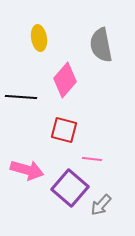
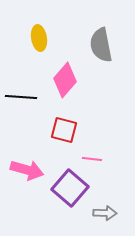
gray arrow: moved 4 px right, 8 px down; rotated 130 degrees counterclockwise
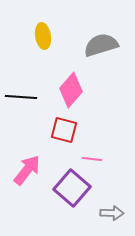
yellow ellipse: moved 4 px right, 2 px up
gray semicircle: rotated 84 degrees clockwise
pink diamond: moved 6 px right, 10 px down
pink arrow: rotated 68 degrees counterclockwise
purple square: moved 2 px right
gray arrow: moved 7 px right
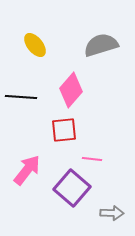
yellow ellipse: moved 8 px left, 9 px down; rotated 30 degrees counterclockwise
red square: rotated 20 degrees counterclockwise
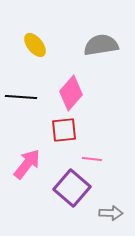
gray semicircle: rotated 8 degrees clockwise
pink diamond: moved 3 px down
pink arrow: moved 6 px up
gray arrow: moved 1 px left
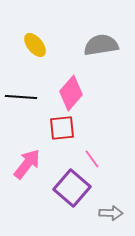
red square: moved 2 px left, 2 px up
pink line: rotated 48 degrees clockwise
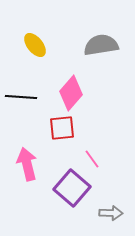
pink arrow: rotated 52 degrees counterclockwise
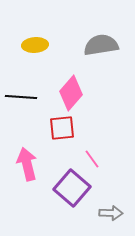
yellow ellipse: rotated 55 degrees counterclockwise
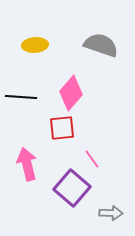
gray semicircle: rotated 28 degrees clockwise
